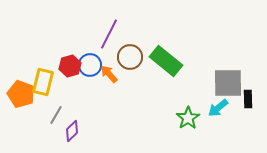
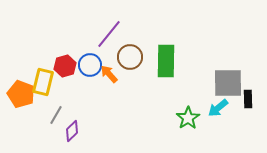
purple line: rotated 12 degrees clockwise
green rectangle: rotated 52 degrees clockwise
red hexagon: moved 5 px left
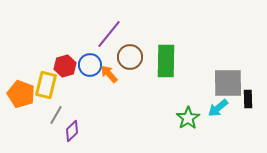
yellow rectangle: moved 3 px right, 3 px down
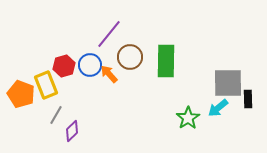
red hexagon: moved 1 px left
yellow rectangle: rotated 36 degrees counterclockwise
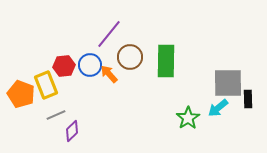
red hexagon: rotated 10 degrees clockwise
gray line: rotated 36 degrees clockwise
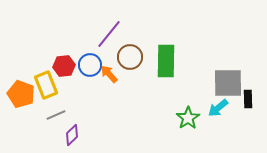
purple diamond: moved 4 px down
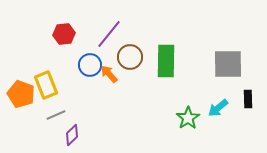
red hexagon: moved 32 px up
gray square: moved 19 px up
